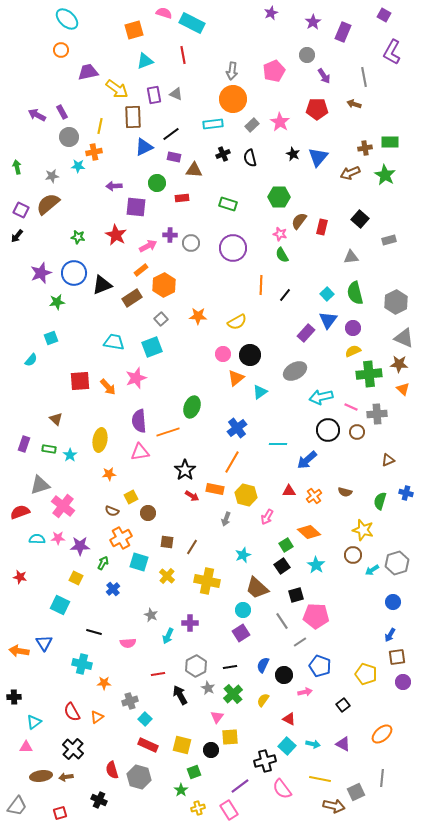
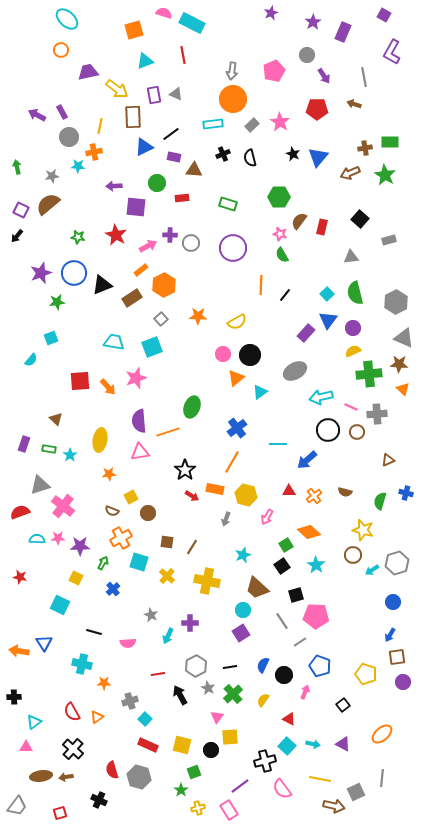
pink arrow at (305, 692): rotated 56 degrees counterclockwise
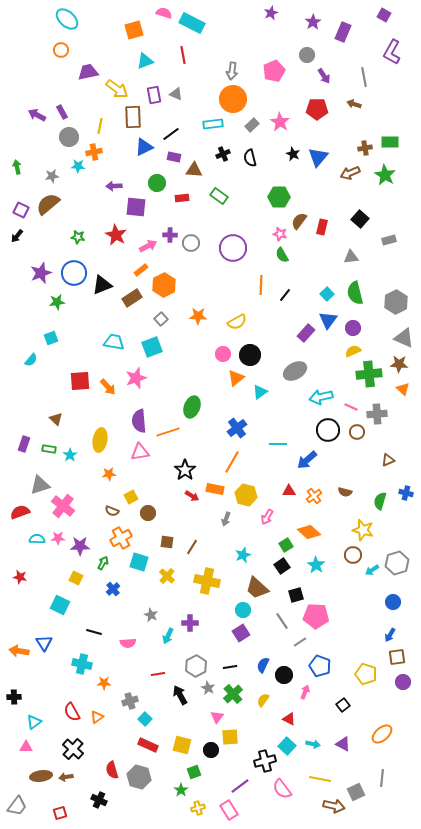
green rectangle at (228, 204): moved 9 px left, 8 px up; rotated 18 degrees clockwise
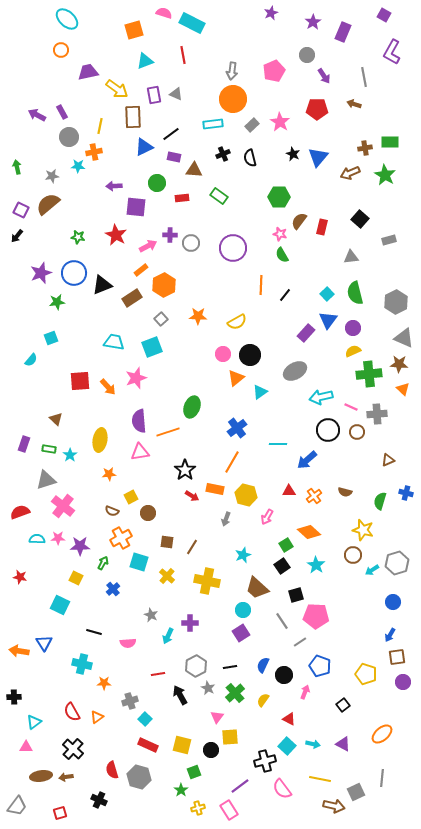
gray triangle at (40, 485): moved 6 px right, 5 px up
green cross at (233, 694): moved 2 px right, 1 px up
